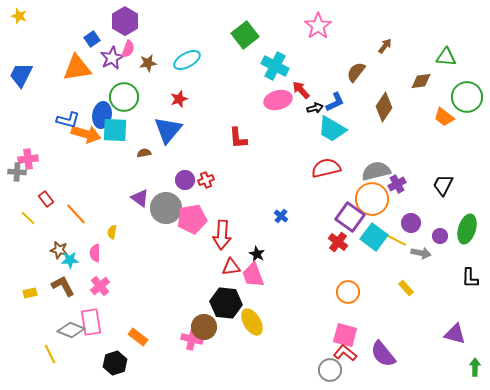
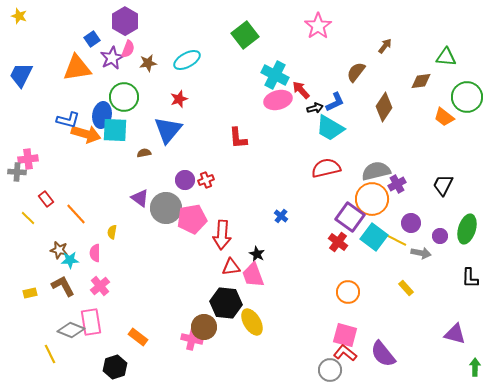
cyan cross at (275, 66): moved 9 px down
cyan trapezoid at (332, 129): moved 2 px left, 1 px up
black hexagon at (115, 363): moved 4 px down
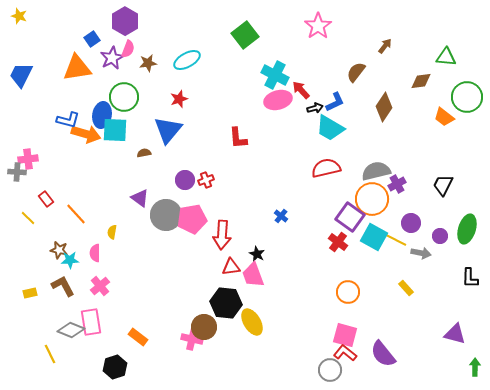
gray circle at (166, 208): moved 7 px down
cyan square at (374, 237): rotated 8 degrees counterclockwise
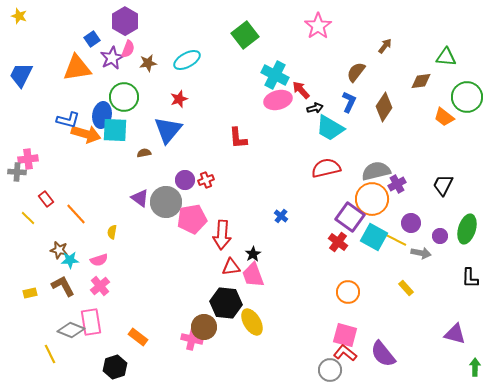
blue L-shape at (335, 102): moved 14 px right; rotated 40 degrees counterclockwise
gray circle at (166, 215): moved 13 px up
pink semicircle at (95, 253): moved 4 px right, 7 px down; rotated 108 degrees counterclockwise
black star at (257, 254): moved 4 px left; rotated 14 degrees clockwise
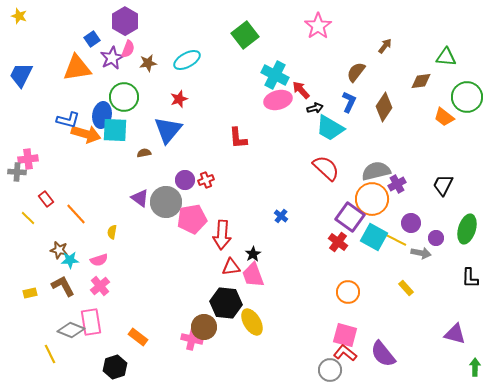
red semicircle at (326, 168): rotated 56 degrees clockwise
purple circle at (440, 236): moved 4 px left, 2 px down
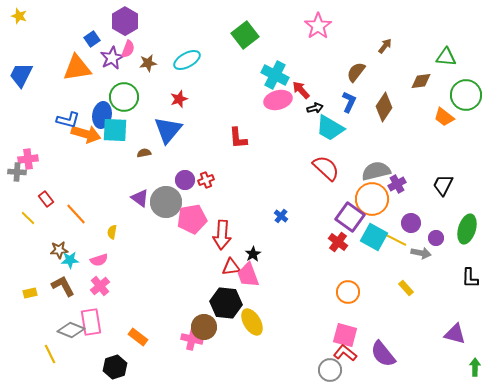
green circle at (467, 97): moved 1 px left, 2 px up
brown star at (59, 250): rotated 18 degrees counterclockwise
pink trapezoid at (253, 275): moved 5 px left
